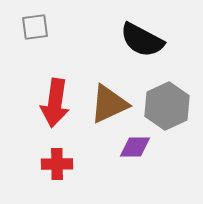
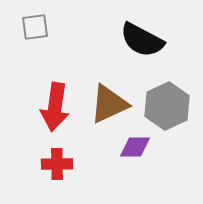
red arrow: moved 4 px down
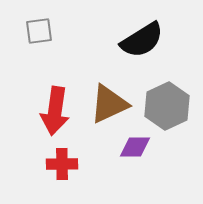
gray square: moved 4 px right, 4 px down
black semicircle: rotated 60 degrees counterclockwise
red arrow: moved 4 px down
red cross: moved 5 px right
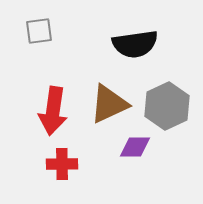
black semicircle: moved 7 px left, 4 px down; rotated 24 degrees clockwise
red arrow: moved 2 px left
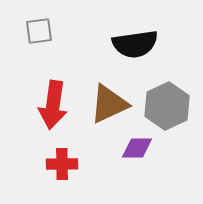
red arrow: moved 6 px up
purple diamond: moved 2 px right, 1 px down
